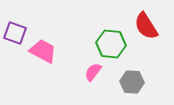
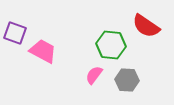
red semicircle: rotated 24 degrees counterclockwise
green hexagon: moved 1 px down
pink semicircle: moved 1 px right, 3 px down
gray hexagon: moved 5 px left, 2 px up
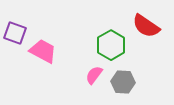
green hexagon: rotated 24 degrees clockwise
gray hexagon: moved 4 px left, 2 px down
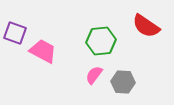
green hexagon: moved 10 px left, 4 px up; rotated 24 degrees clockwise
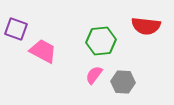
red semicircle: rotated 28 degrees counterclockwise
purple square: moved 1 px right, 4 px up
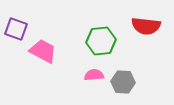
pink semicircle: rotated 48 degrees clockwise
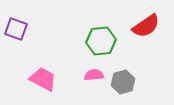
red semicircle: rotated 40 degrees counterclockwise
pink trapezoid: moved 28 px down
gray hexagon: rotated 20 degrees counterclockwise
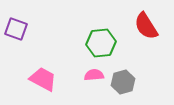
red semicircle: rotated 92 degrees clockwise
green hexagon: moved 2 px down
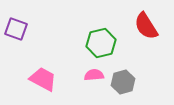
green hexagon: rotated 8 degrees counterclockwise
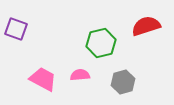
red semicircle: rotated 104 degrees clockwise
pink semicircle: moved 14 px left
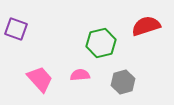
pink trapezoid: moved 3 px left; rotated 20 degrees clockwise
